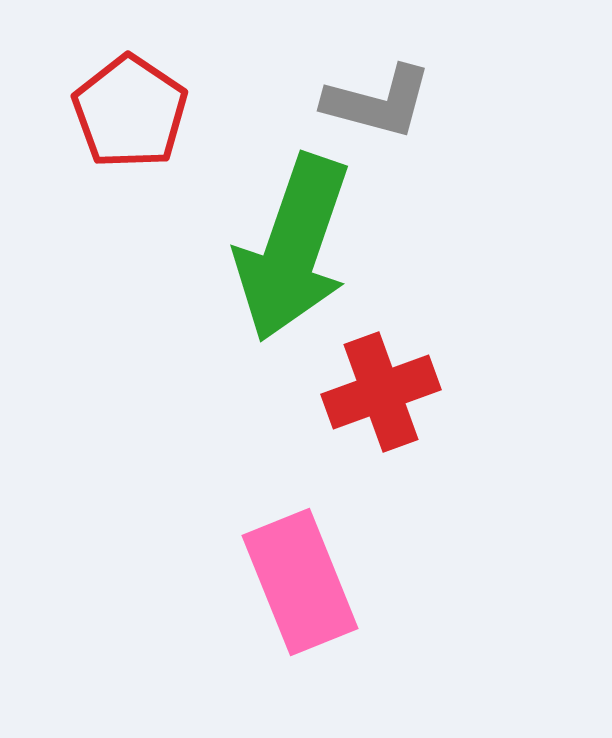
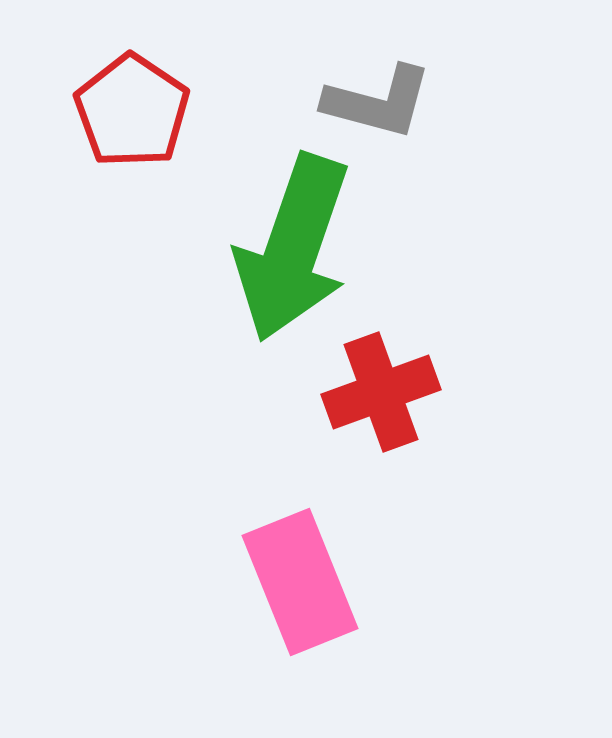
red pentagon: moved 2 px right, 1 px up
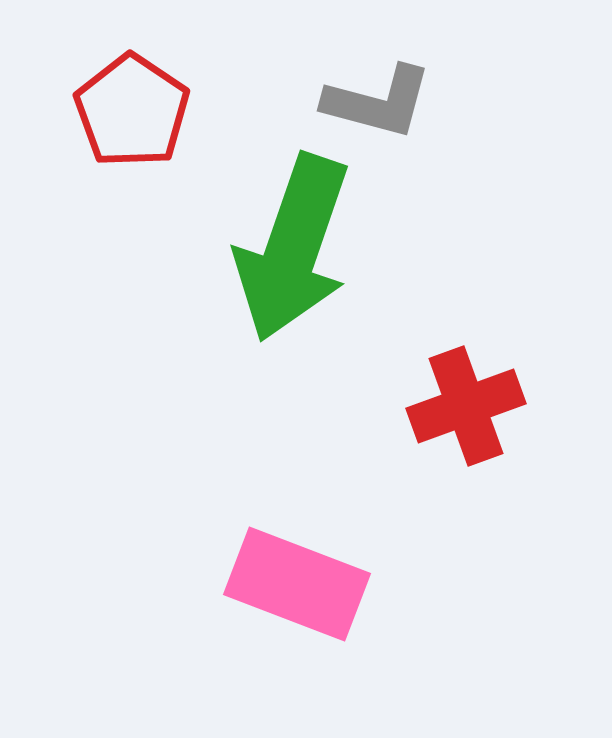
red cross: moved 85 px right, 14 px down
pink rectangle: moved 3 px left, 2 px down; rotated 47 degrees counterclockwise
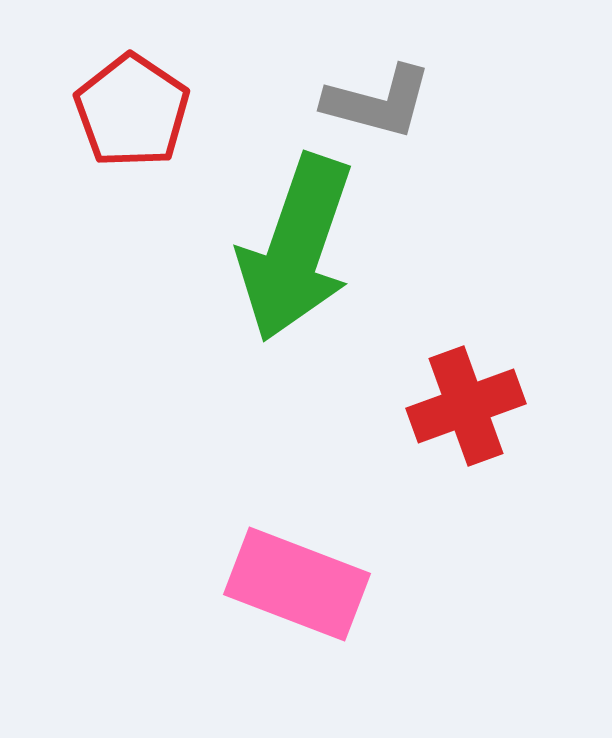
green arrow: moved 3 px right
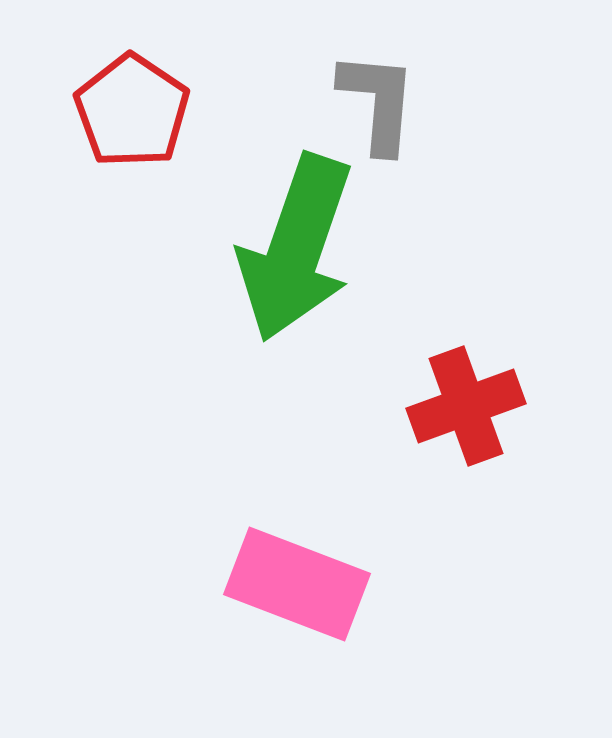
gray L-shape: rotated 100 degrees counterclockwise
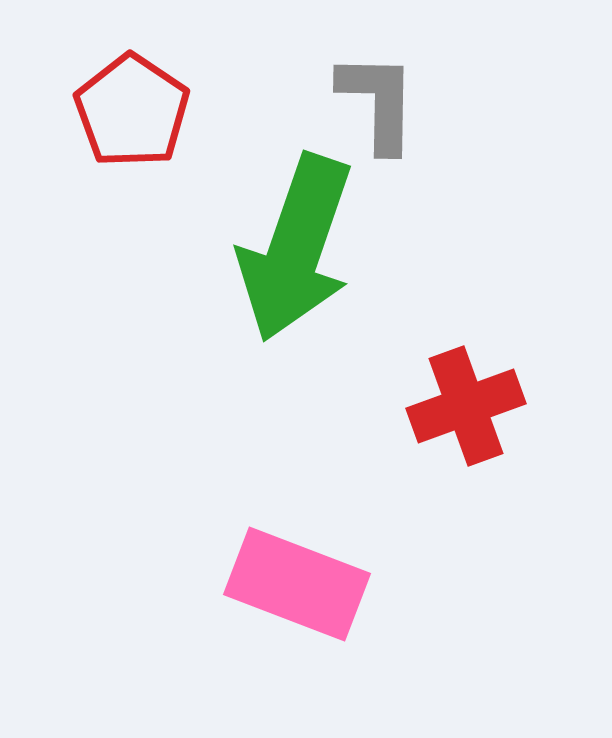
gray L-shape: rotated 4 degrees counterclockwise
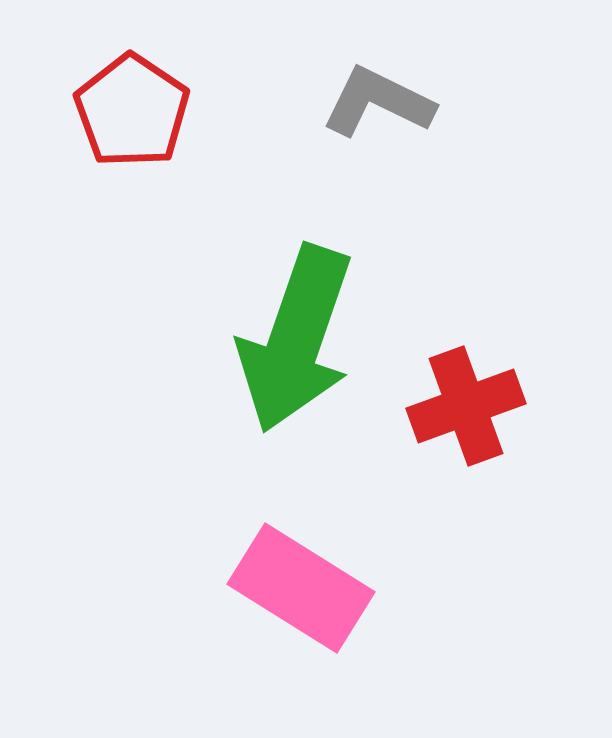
gray L-shape: rotated 65 degrees counterclockwise
green arrow: moved 91 px down
pink rectangle: moved 4 px right, 4 px down; rotated 11 degrees clockwise
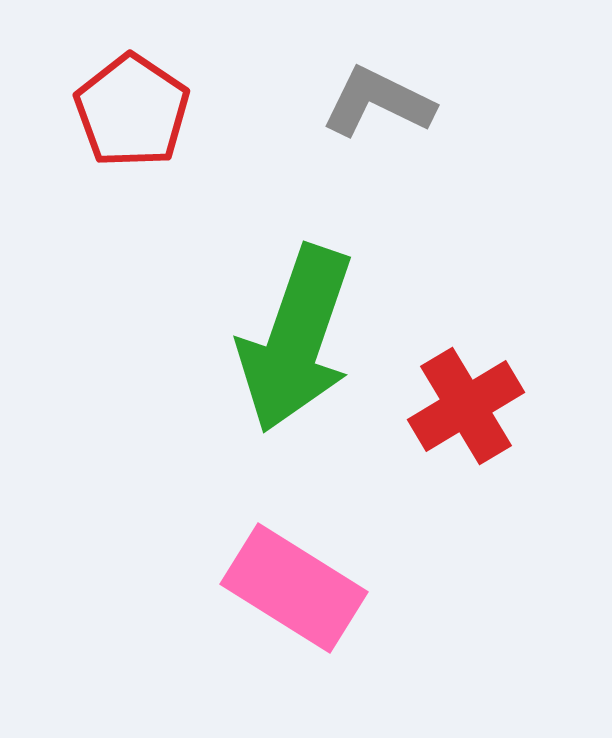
red cross: rotated 11 degrees counterclockwise
pink rectangle: moved 7 px left
